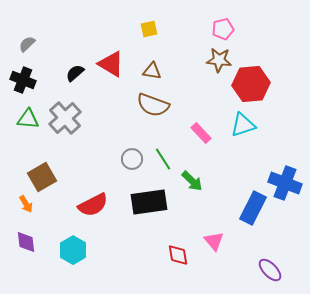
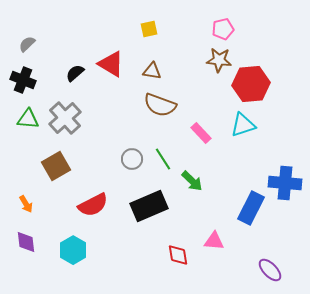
brown semicircle: moved 7 px right
brown square: moved 14 px right, 11 px up
blue cross: rotated 16 degrees counterclockwise
black rectangle: moved 4 px down; rotated 15 degrees counterclockwise
blue rectangle: moved 2 px left
pink triangle: rotated 45 degrees counterclockwise
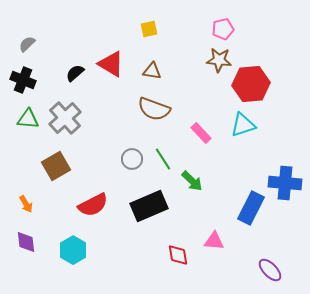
brown semicircle: moved 6 px left, 4 px down
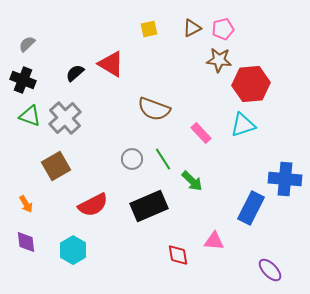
brown triangle: moved 40 px right, 43 px up; rotated 36 degrees counterclockwise
green triangle: moved 2 px right, 3 px up; rotated 15 degrees clockwise
blue cross: moved 4 px up
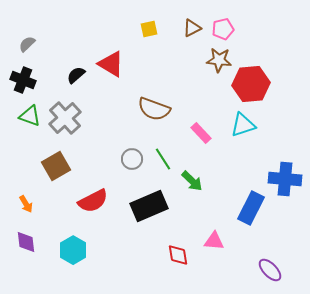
black semicircle: moved 1 px right, 2 px down
red semicircle: moved 4 px up
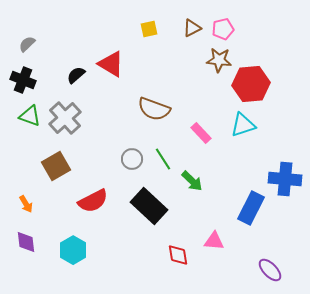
black rectangle: rotated 66 degrees clockwise
